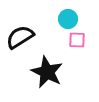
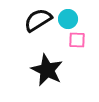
black semicircle: moved 18 px right, 17 px up
black star: moved 2 px up
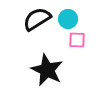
black semicircle: moved 1 px left, 1 px up
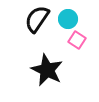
black semicircle: rotated 24 degrees counterclockwise
pink square: rotated 30 degrees clockwise
